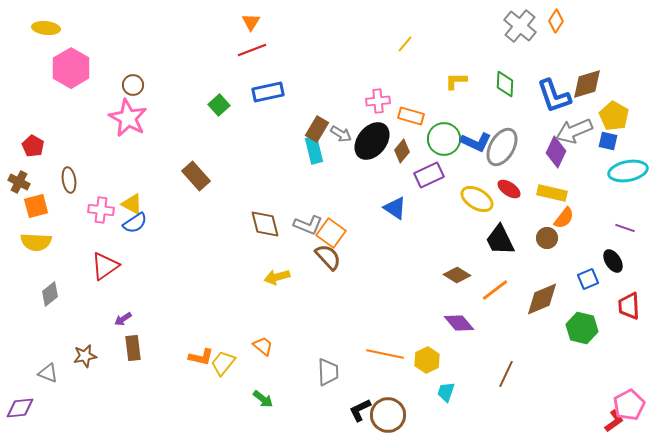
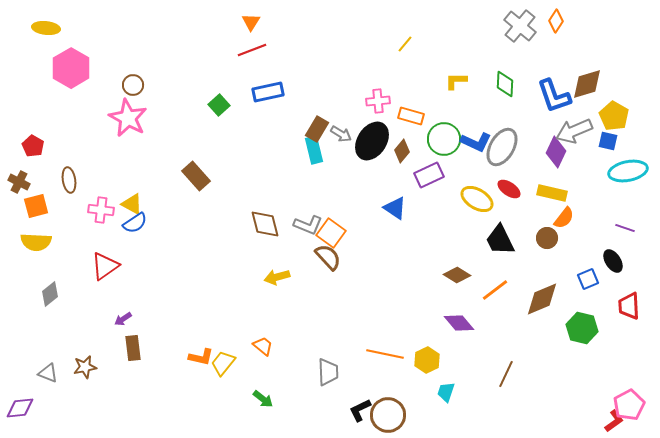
black ellipse at (372, 141): rotated 6 degrees counterclockwise
brown star at (85, 356): moved 11 px down
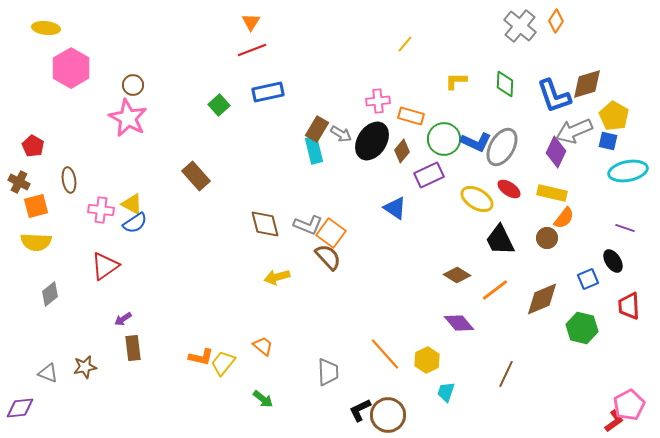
orange line at (385, 354): rotated 36 degrees clockwise
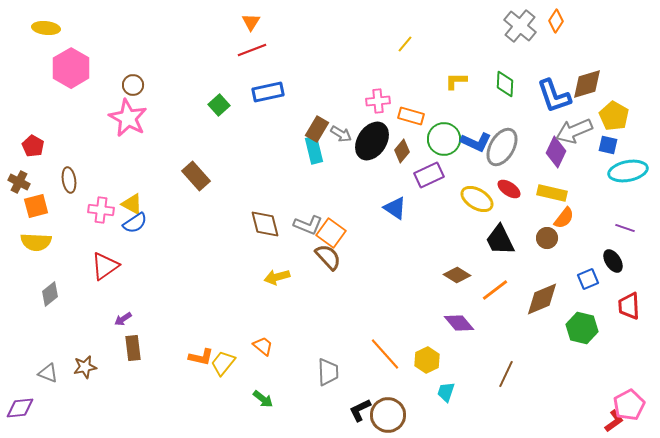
blue square at (608, 141): moved 4 px down
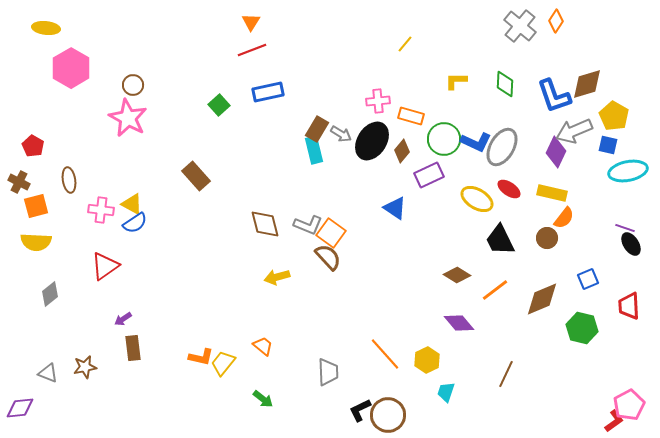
black ellipse at (613, 261): moved 18 px right, 17 px up
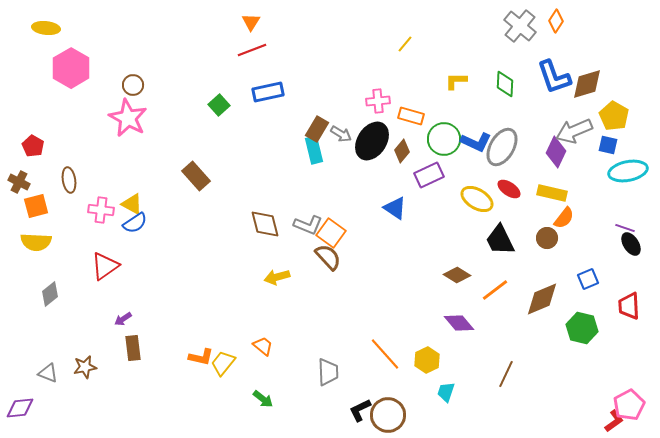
blue L-shape at (554, 96): moved 19 px up
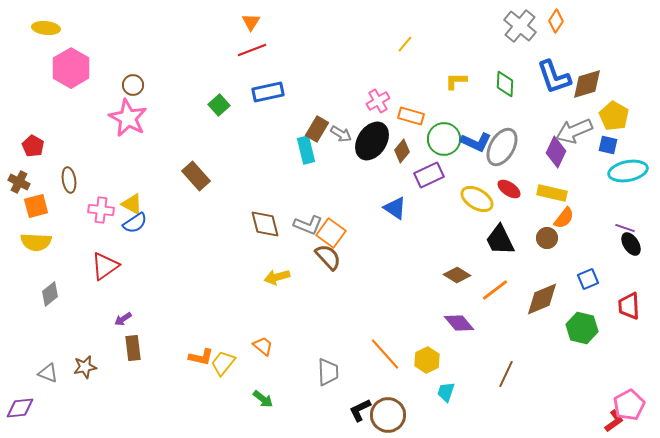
pink cross at (378, 101): rotated 25 degrees counterclockwise
cyan rectangle at (314, 150): moved 8 px left
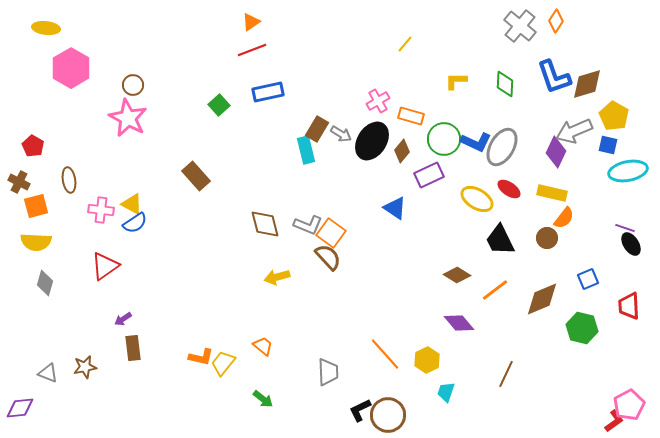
orange triangle at (251, 22): rotated 24 degrees clockwise
gray diamond at (50, 294): moved 5 px left, 11 px up; rotated 35 degrees counterclockwise
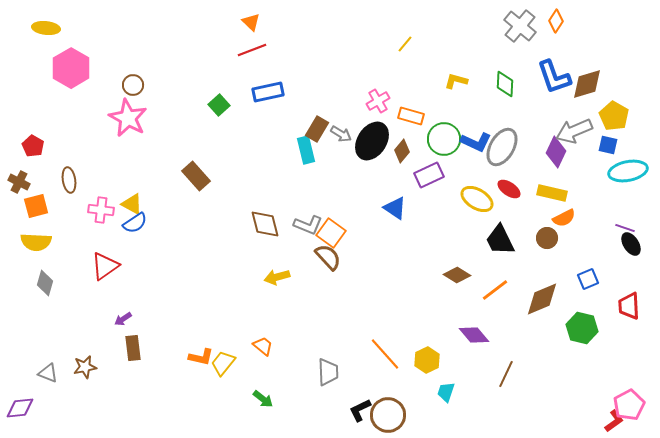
orange triangle at (251, 22): rotated 42 degrees counterclockwise
yellow L-shape at (456, 81): rotated 15 degrees clockwise
orange semicircle at (564, 218): rotated 25 degrees clockwise
purple diamond at (459, 323): moved 15 px right, 12 px down
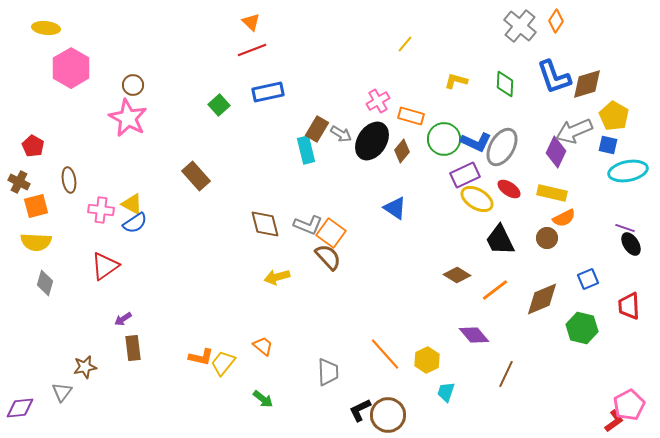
purple rectangle at (429, 175): moved 36 px right
gray triangle at (48, 373): moved 14 px right, 19 px down; rotated 45 degrees clockwise
